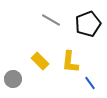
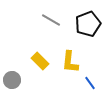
gray circle: moved 1 px left, 1 px down
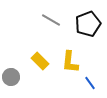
gray circle: moved 1 px left, 3 px up
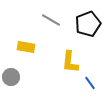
yellow rectangle: moved 14 px left, 14 px up; rotated 36 degrees counterclockwise
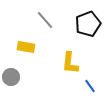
gray line: moved 6 px left; rotated 18 degrees clockwise
yellow L-shape: moved 1 px down
blue line: moved 3 px down
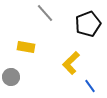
gray line: moved 7 px up
yellow L-shape: moved 1 px right; rotated 40 degrees clockwise
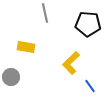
gray line: rotated 30 degrees clockwise
black pentagon: rotated 25 degrees clockwise
